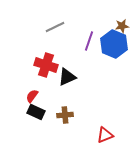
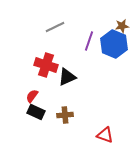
red triangle: rotated 42 degrees clockwise
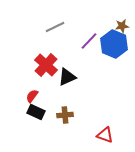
purple line: rotated 24 degrees clockwise
red cross: rotated 25 degrees clockwise
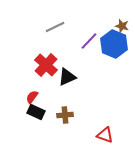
brown star: rotated 24 degrees clockwise
red semicircle: moved 1 px down
